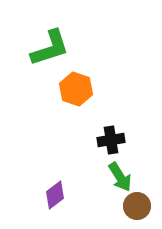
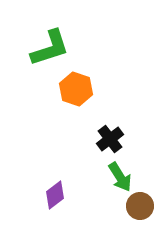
black cross: moved 1 px left, 1 px up; rotated 28 degrees counterclockwise
brown circle: moved 3 px right
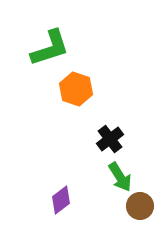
purple diamond: moved 6 px right, 5 px down
